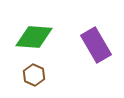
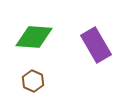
brown hexagon: moved 1 px left, 6 px down
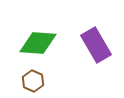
green diamond: moved 4 px right, 6 px down
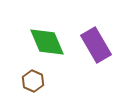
green diamond: moved 9 px right, 1 px up; rotated 63 degrees clockwise
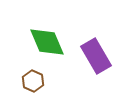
purple rectangle: moved 11 px down
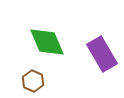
purple rectangle: moved 6 px right, 2 px up
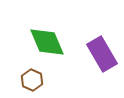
brown hexagon: moved 1 px left, 1 px up
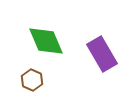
green diamond: moved 1 px left, 1 px up
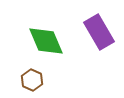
purple rectangle: moved 3 px left, 22 px up
